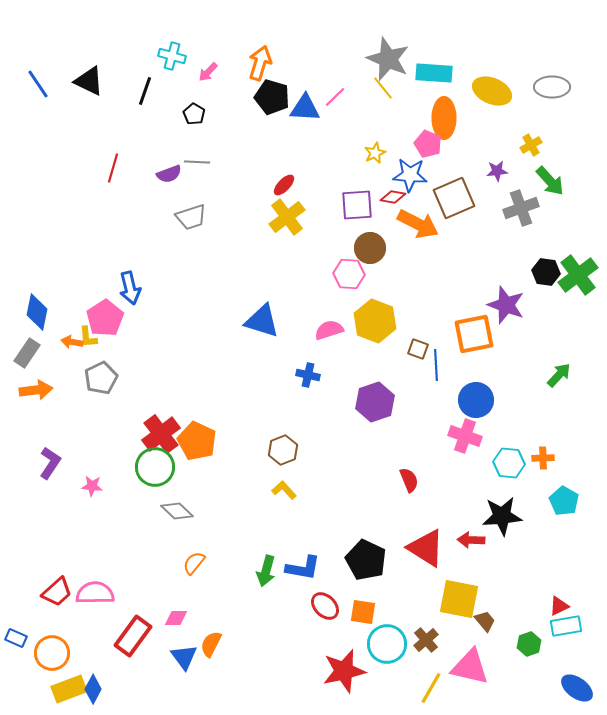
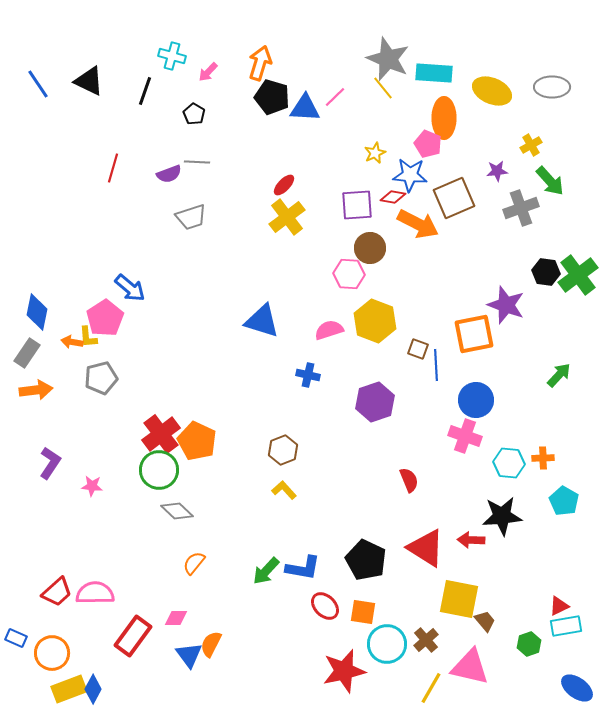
blue arrow at (130, 288): rotated 36 degrees counterclockwise
gray pentagon at (101, 378): rotated 12 degrees clockwise
green circle at (155, 467): moved 4 px right, 3 px down
green arrow at (266, 571): rotated 28 degrees clockwise
blue triangle at (184, 657): moved 5 px right, 2 px up
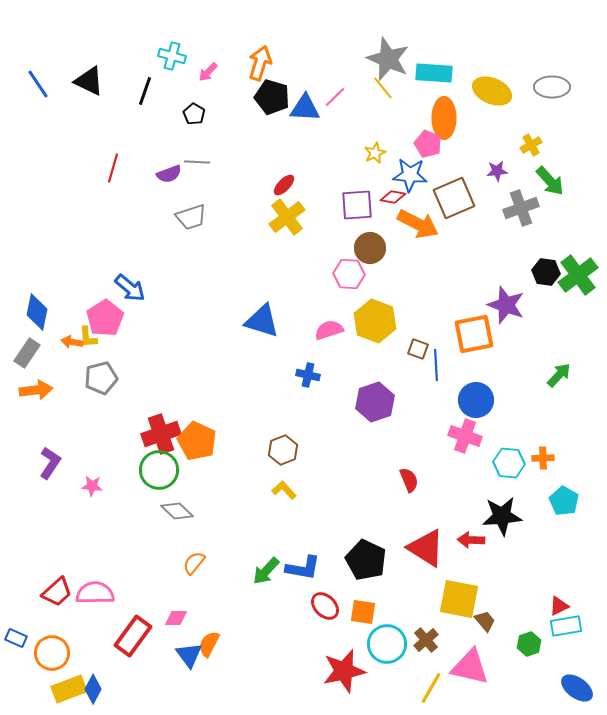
red cross at (161, 434): rotated 18 degrees clockwise
orange semicircle at (211, 644): moved 2 px left
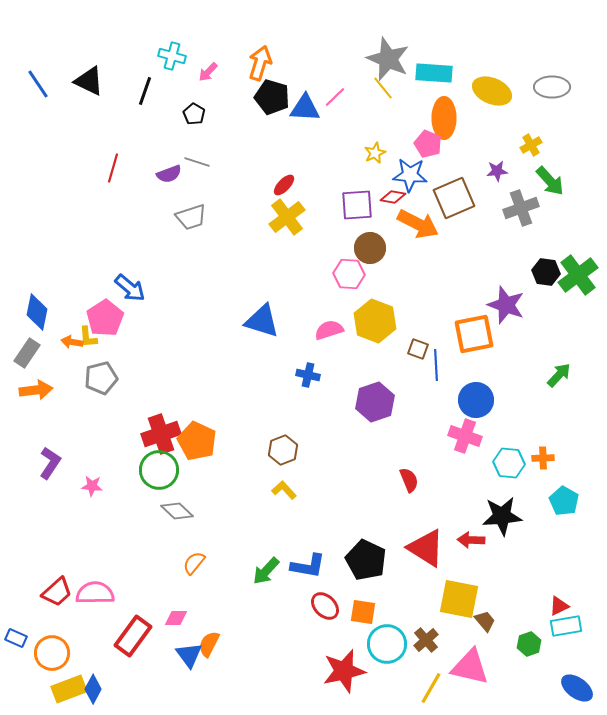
gray line at (197, 162): rotated 15 degrees clockwise
blue L-shape at (303, 568): moved 5 px right, 2 px up
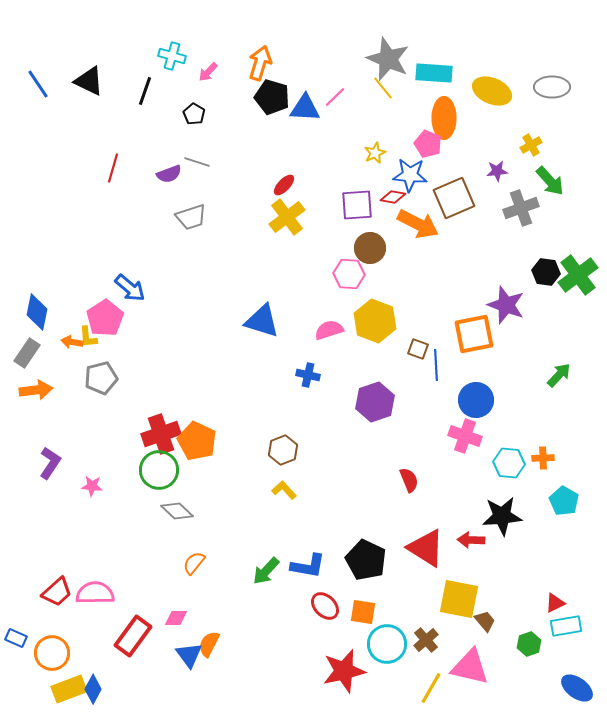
red triangle at (559, 606): moved 4 px left, 3 px up
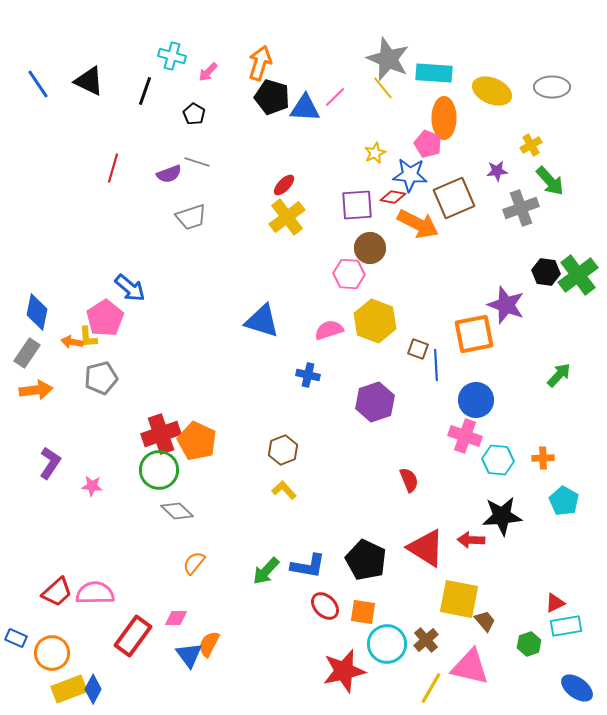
cyan hexagon at (509, 463): moved 11 px left, 3 px up
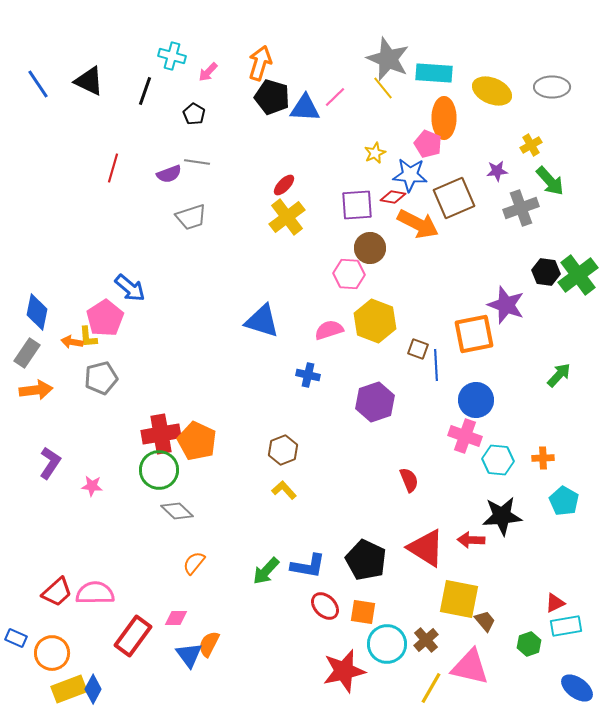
gray line at (197, 162): rotated 10 degrees counterclockwise
red cross at (161, 434): rotated 9 degrees clockwise
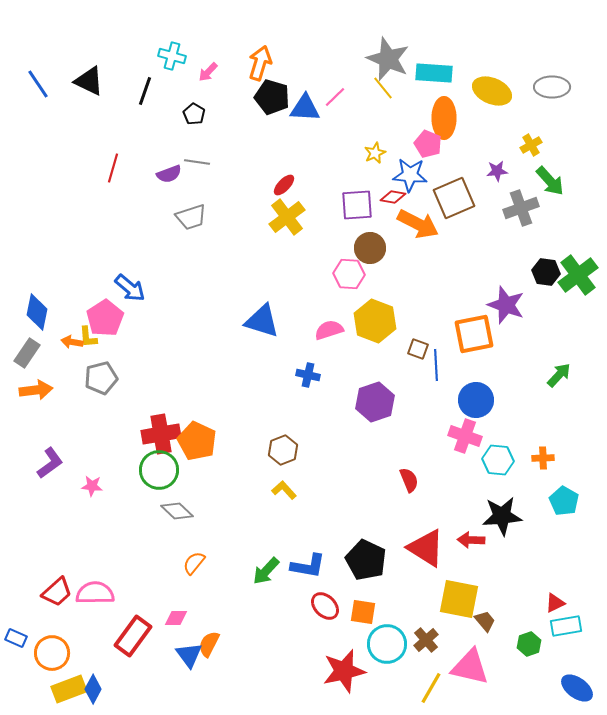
purple L-shape at (50, 463): rotated 20 degrees clockwise
